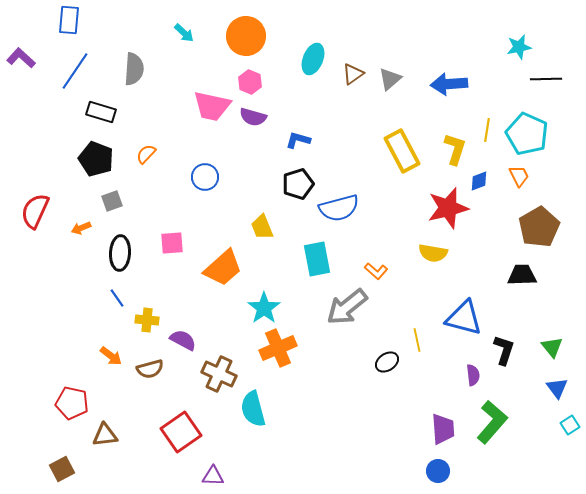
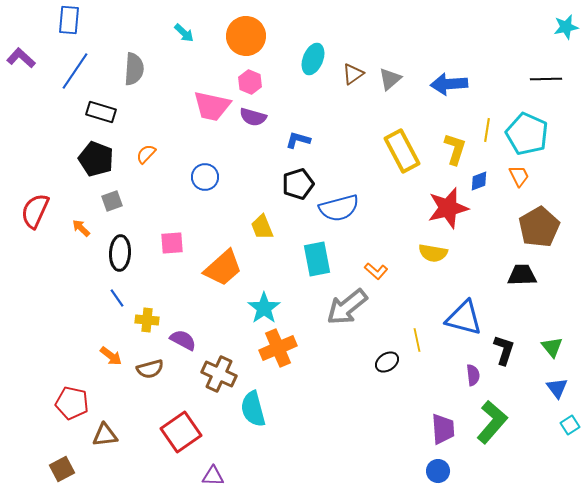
cyan star at (519, 47): moved 47 px right, 20 px up
orange arrow at (81, 228): rotated 66 degrees clockwise
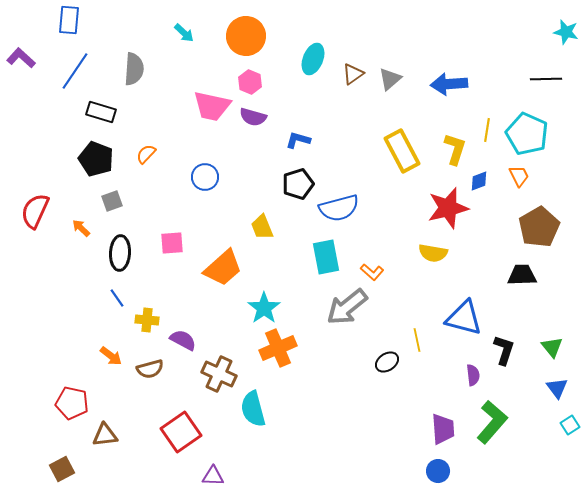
cyan star at (566, 27): moved 5 px down; rotated 25 degrees clockwise
cyan rectangle at (317, 259): moved 9 px right, 2 px up
orange L-shape at (376, 271): moved 4 px left, 1 px down
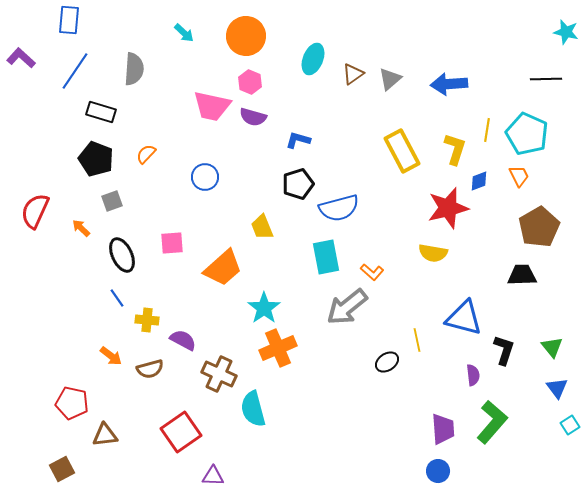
black ellipse at (120, 253): moved 2 px right, 2 px down; rotated 28 degrees counterclockwise
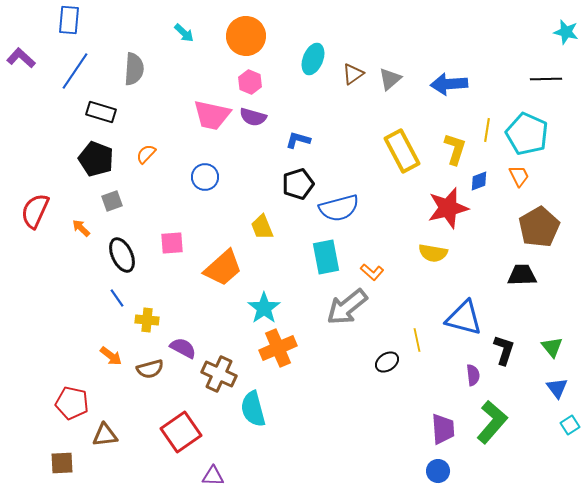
pink trapezoid at (212, 106): moved 9 px down
purple semicircle at (183, 340): moved 8 px down
brown square at (62, 469): moved 6 px up; rotated 25 degrees clockwise
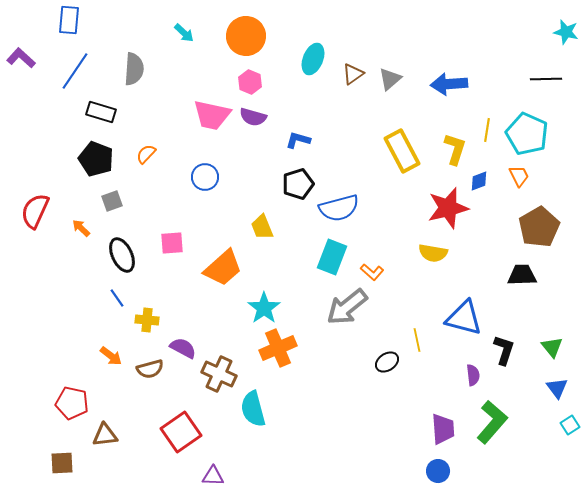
cyan rectangle at (326, 257): moved 6 px right; rotated 32 degrees clockwise
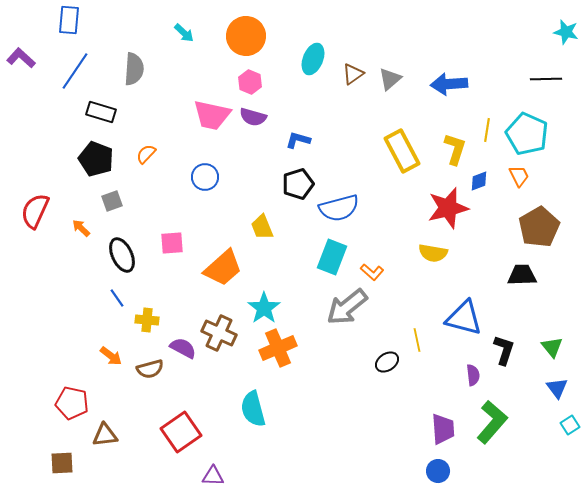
brown cross at (219, 374): moved 41 px up
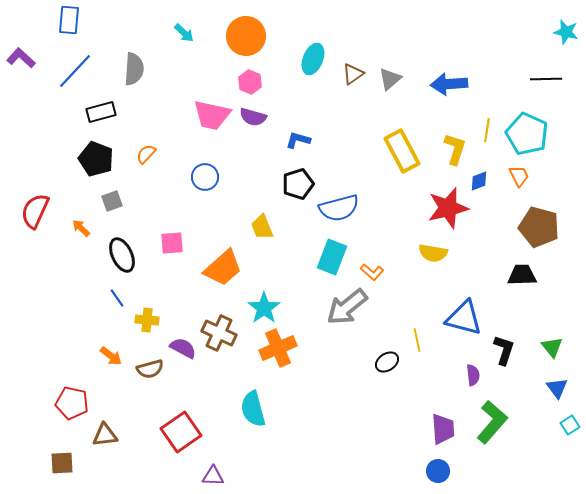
blue line at (75, 71): rotated 9 degrees clockwise
black rectangle at (101, 112): rotated 32 degrees counterclockwise
brown pentagon at (539, 227): rotated 27 degrees counterclockwise
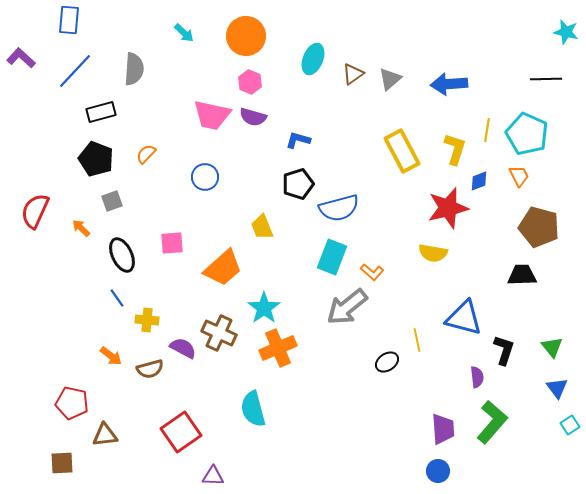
purple semicircle at (473, 375): moved 4 px right, 2 px down
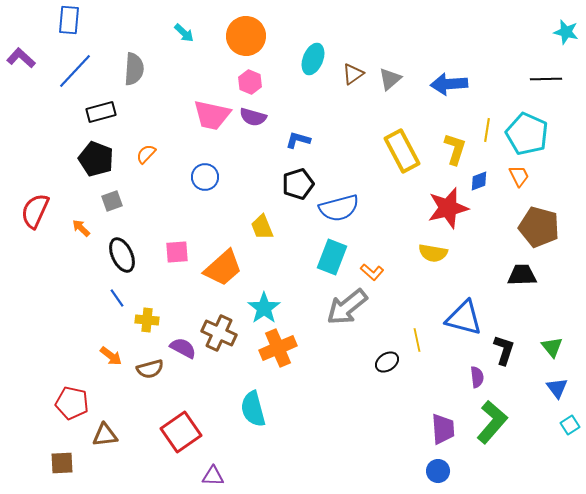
pink square at (172, 243): moved 5 px right, 9 px down
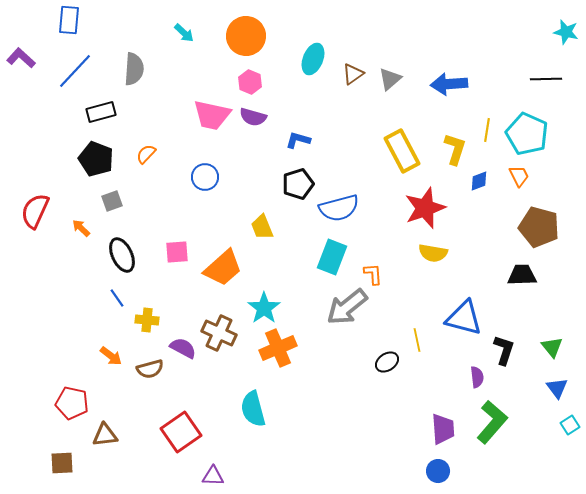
red star at (448, 208): moved 23 px left; rotated 6 degrees counterclockwise
orange L-shape at (372, 272): moved 1 px right, 2 px down; rotated 135 degrees counterclockwise
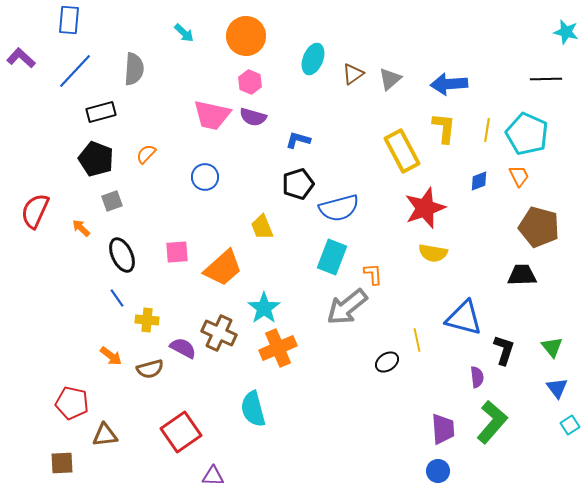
yellow L-shape at (455, 149): moved 11 px left, 21 px up; rotated 12 degrees counterclockwise
